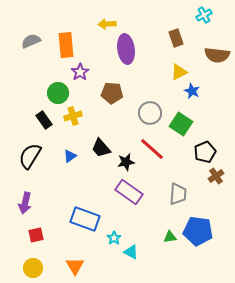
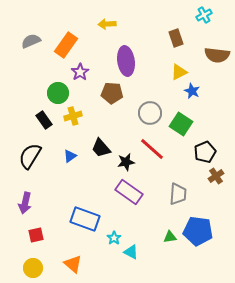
orange rectangle: rotated 40 degrees clockwise
purple ellipse: moved 12 px down
orange triangle: moved 2 px left, 2 px up; rotated 18 degrees counterclockwise
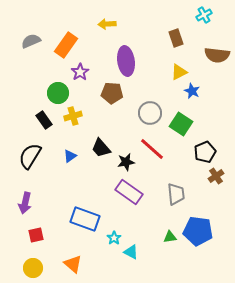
gray trapezoid: moved 2 px left; rotated 10 degrees counterclockwise
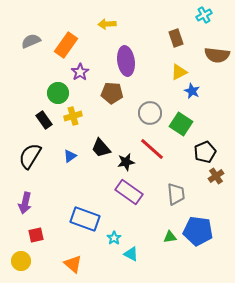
cyan triangle: moved 2 px down
yellow circle: moved 12 px left, 7 px up
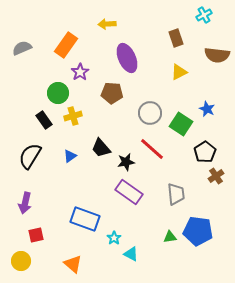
gray semicircle: moved 9 px left, 7 px down
purple ellipse: moved 1 px right, 3 px up; rotated 16 degrees counterclockwise
blue star: moved 15 px right, 18 px down
black pentagon: rotated 10 degrees counterclockwise
